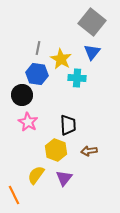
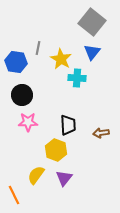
blue hexagon: moved 21 px left, 12 px up
pink star: rotated 30 degrees counterclockwise
brown arrow: moved 12 px right, 18 px up
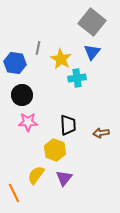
blue hexagon: moved 1 px left, 1 px down
cyan cross: rotated 12 degrees counterclockwise
yellow hexagon: moved 1 px left
orange line: moved 2 px up
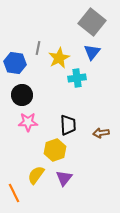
yellow star: moved 2 px left, 1 px up; rotated 15 degrees clockwise
yellow hexagon: rotated 20 degrees clockwise
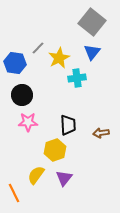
gray line: rotated 32 degrees clockwise
